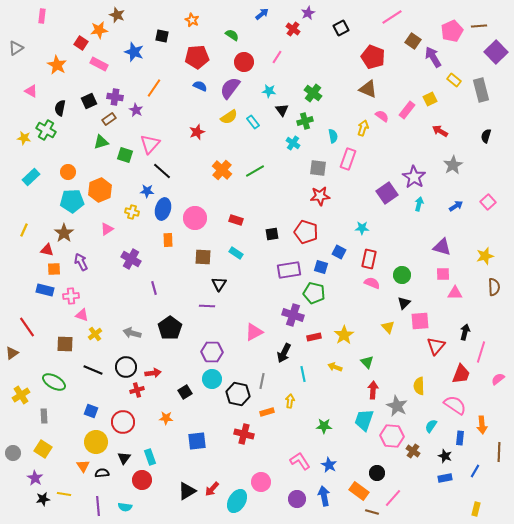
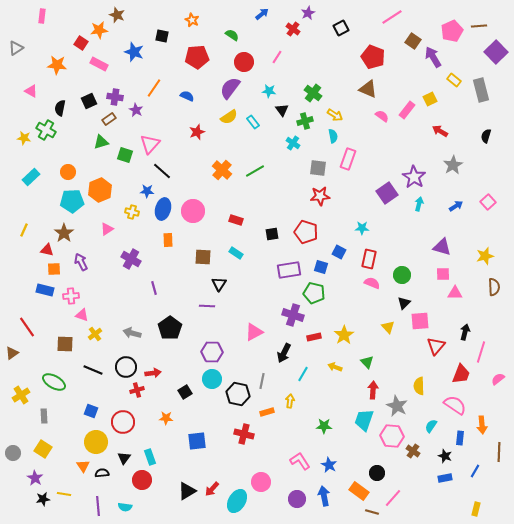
orange star at (57, 65): rotated 24 degrees counterclockwise
blue semicircle at (200, 86): moved 13 px left, 10 px down
yellow arrow at (363, 128): moved 28 px left, 13 px up; rotated 105 degrees clockwise
pink circle at (195, 218): moved 2 px left, 7 px up
cyan line at (303, 374): rotated 42 degrees clockwise
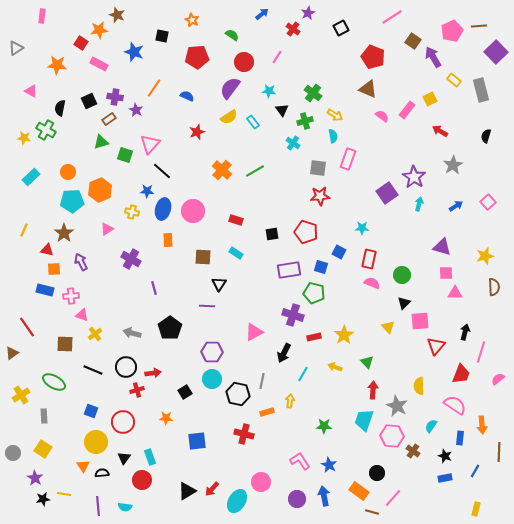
pink square at (443, 274): moved 3 px right, 1 px up
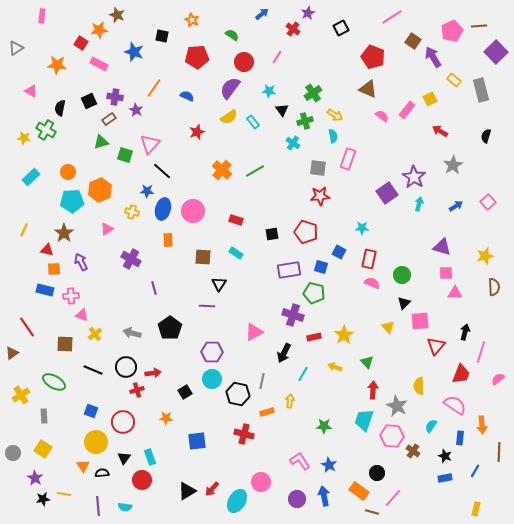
green cross at (313, 93): rotated 18 degrees clockwise
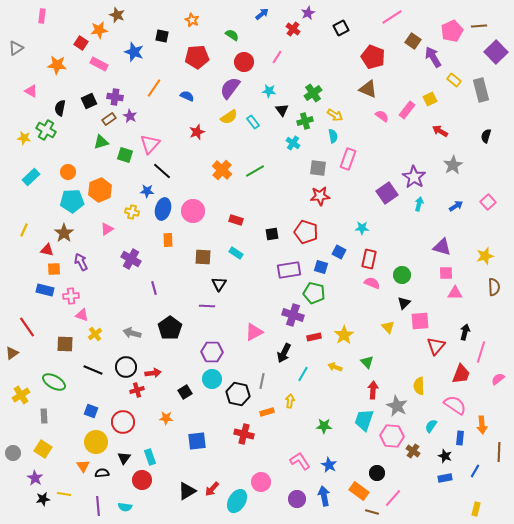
purple star at (136, 110): moved 6 px left, 6 px down
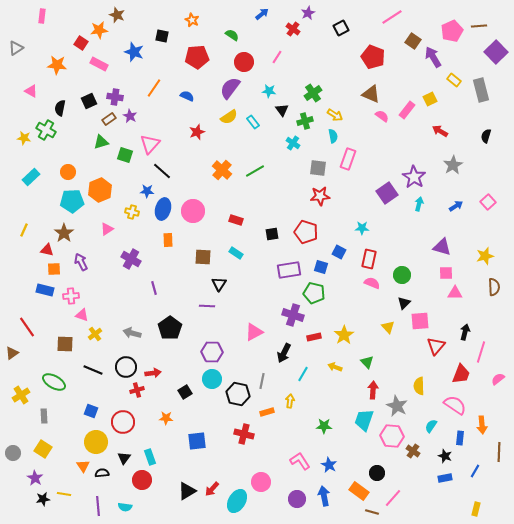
brown triangle at (368, 89): moved 3 px right, 5 px down
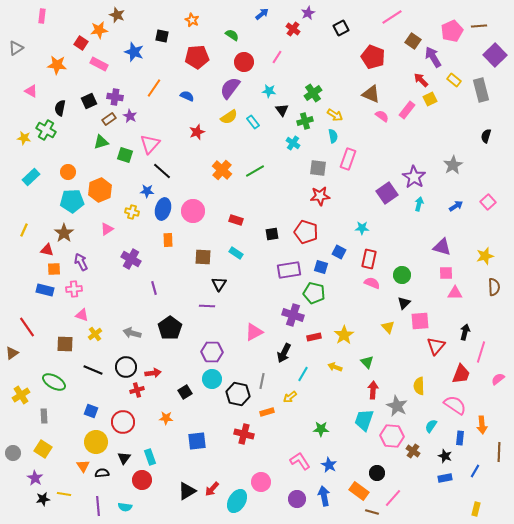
purple square at (496, 52): moved 1 px left, 3 px down
red arrow at (440, 131): moved 19 px left, 51 px up; rotated 14 degrees clockwise
pink cross at (71, 296): moved 3 px right, 7 px up
yellow arrow at (290, 401): moved 4 px up; rotated 136 degrees counterclockwise
green star at (324, 426): moved 3 px left, 3 px down
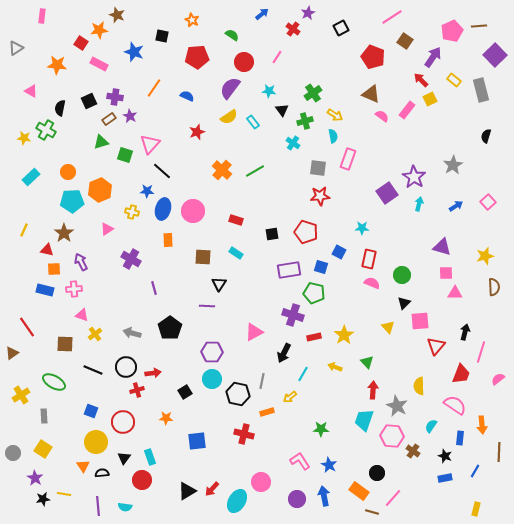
brown square at (413, 41): moved 8 px left
purple arrow at (433, 57): rotated 65 degrees clockwise
